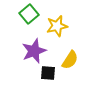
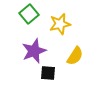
yellow star: moved 3 px right, 2 px up
yellow semicircle: moved 5 px right, 4 px up
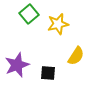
yellow star: moved 2 px left
purple star: moved 17 px left, 14 px down
yellow semicircle: moved 1 px right
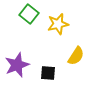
green square: rotated 12 degrees counterclockwise
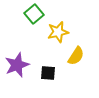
green square: moved 5 px right; rotated 12 degrees clockwise
yellow star: moved 8 px down
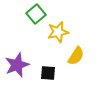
green square: moved 2 px right
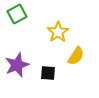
green square: moved 19 px left; rotated 12 degrees clockwise
yellow star: rotated 20 degrees counterclockwise
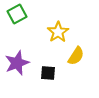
purple star: moved 2 px up
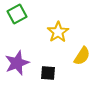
yellow semicircle: moved 6 px right
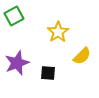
green square: moved 3 px left, 2 px down
yellow semicircle: rotated 12 degrees clockwise
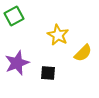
yellow star: moved 3 px down; rotated 10 degrees counterclockwise
yellow semicircle: moved 1 px right, 3 px up
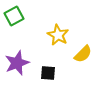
yellow semicircle: moved 1 px down
